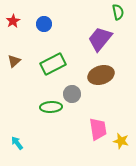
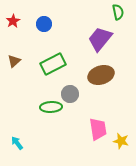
gray circle: moved 2 px left
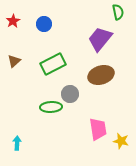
cyan arrow: rotated 40 degrees clockwise
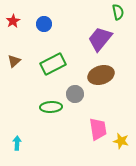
gray circle: moved 5 px right
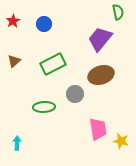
green ellipse: moved 7 px left
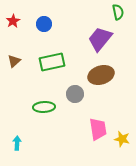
green rectangle: moved 1 px left, 2 px up; rotated 15 degrees clockwise
yellow star: moved 1 px right, 2 px up
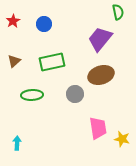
green ellipse: moved 12 px left, 12 px up
pink trapezoid: moved 1 px up
